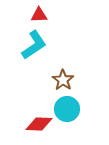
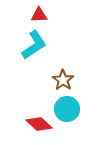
red diamond: rotated 40 degrees clockwise
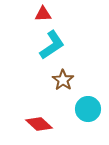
red triangle: moved 4 px right, 1 px up
cyan L-shape: moved 18 px right
cyan circle: moved 21 px right
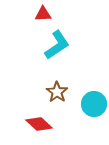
cyan L-shape: moved 5 px right
brown star: moved 6 px left, 12 px down
cyan circle: moved 6 px right, 5 px up
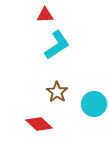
red triangle: moved 2 px right, 1 px down
